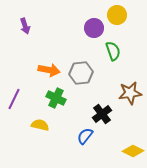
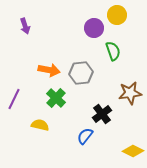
green cross: rotated 18 degrees clockwise
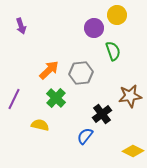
purple arrow: moved 4 px left
orange arrow: rotated 55 degrees counterclockwise
brown star: moved 3 px down
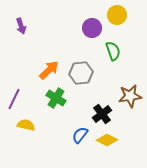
purple circle: moved 2 px left
green cross: rotated 12 degrees counterclockwise
yellow semicircle: moved 14 px left
blue semicircle: moved 5 px left, 1 px up
yellow diamond: moved 26 px left, 11 px up
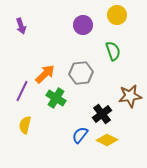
purple circle: moved 9 px left, 3 px up
orange arrow: moved 4 px left, 4 px down
purple line: moved 8 px right, 8 px up
yellow semicircle: moved 1 px left; rotated 90 degrees counterclockwise
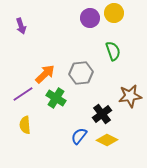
yellow circle: moved 3 px left, 2 px up
purple circle: moved 7 px right, 7 px up
purple line: moved 1 px right, 3 px down; rotated 30 degrees clockwise
yellow semicircle: rotated 18 degrees counterclockwise
blue semicircle: moved 1 px left, 1 px down
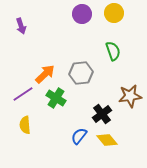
purple circle: moved 8 px left, 4 px up
yellow diamond: rotated 25 degrees clockwise
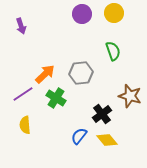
brown star: rotated 25 degrees clockwise
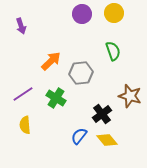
orange arrow: moved 6 px right, 13 px up
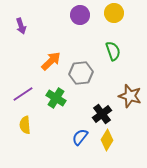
purple circle: moved 2 px left, 1 px down
blue semicircle: moved 1 px right, 1 px down
yellow diamond: rotated 70 degrees clockwise
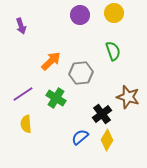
brown star: moved 2 px left, 1 px down
yellow semicircle: moved 1 px right, 1 px up
blue semicircle: rotated 12 degrees clockwise
